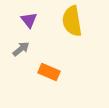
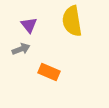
purple triangle: moved 5 px down
gray arrow: rotated 18 degrees clockwise
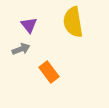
yellow semicircle: moved 1 px right, 1 px down
orange rectangle: rotated 30 degrees clockwise
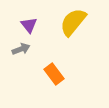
yellow semicircle: rotated 48 degrees clockwise
orange rectangle: moved 5 px right, 2 px down
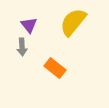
gray arrow: moved 1 px right, 2 px up; rotated 108 degrees clockwise
orange rectangle: moved 1 px right, 6 px up; rotated 15 degrees counterclockwise
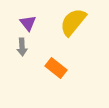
purple triangle: moved 1 px left, 2 px up
orange rectangle: moved 1 px right
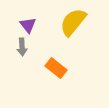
purple triangle: moved 2 px down
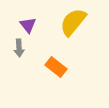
gray arrow: moved 3 px left, 1 px down
orange rectangle: moved 1 px up
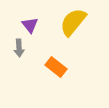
purple triangle: moved 2 px right
